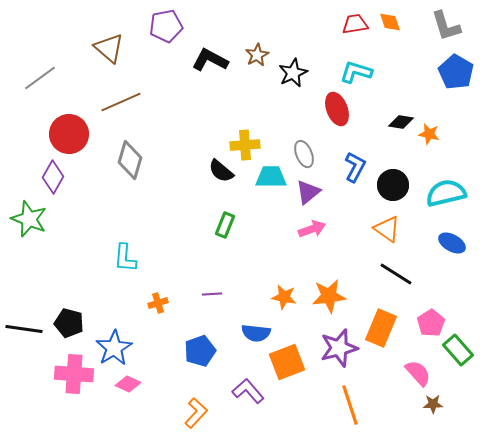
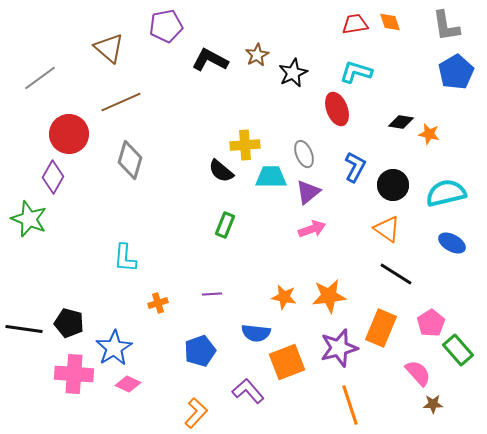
gray L-shape at (446, 26): rotated 8 degrees clockwise
blue pentagon at (456, 72): rotated 12 degrees clockwise
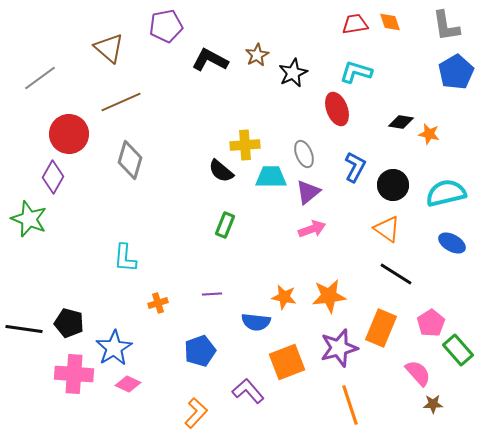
blue semicircle at (256, 333): moved 11 px up
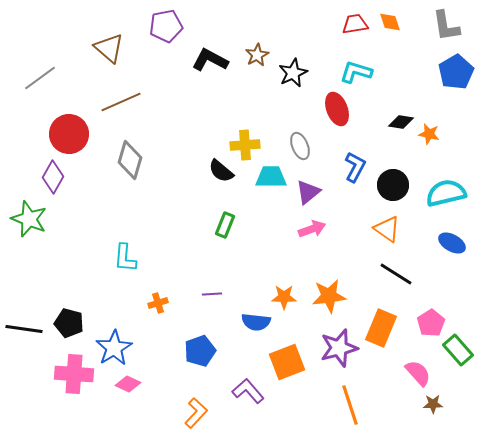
gray ellipse at (304, 154): moved 4 px left, 8 px up
orange star at (284, 297): rotated 10 degrees counterclockwise
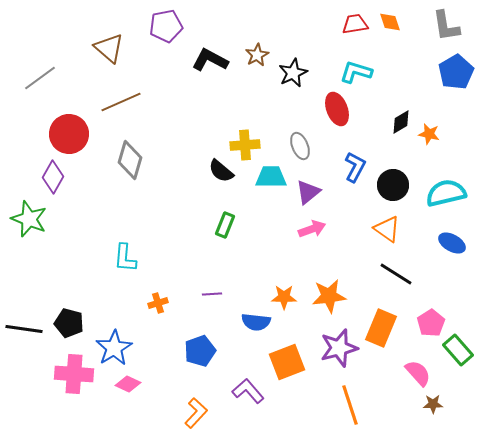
black diamond at (401, 122): rotated 40 degrees counterclockwise
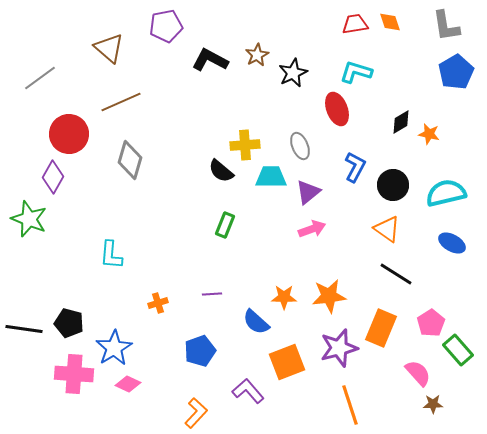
cyan L-shape at (125, 258): moved 14 px left, 3 px up
blue semicircle at (256, 322): rotated 36 degrees clockwise
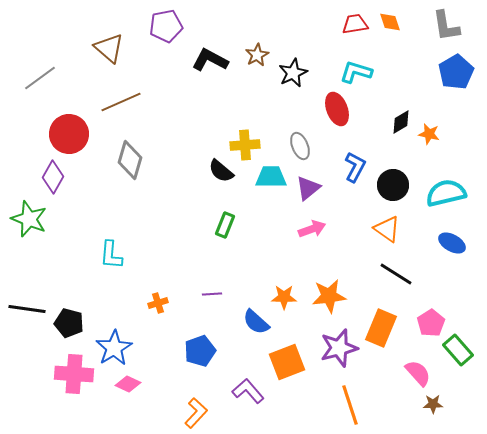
purple triangle at (308, 192): moved 4 px up
black line at (24, 329): moved 3 px right, 20 px up
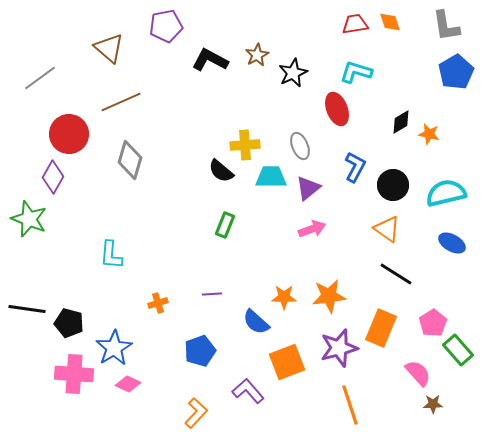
pink pentagon at (431, 323): moved 2 px right
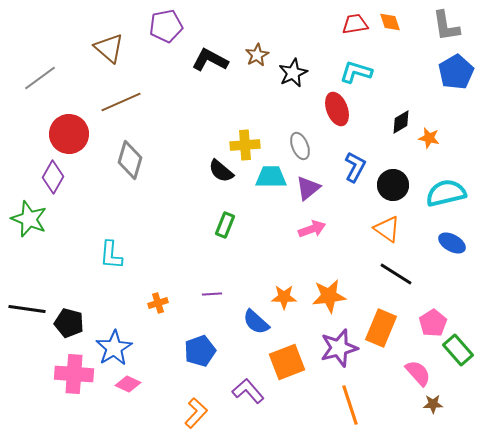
orange star at (429, 134): moved 4 px down
